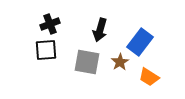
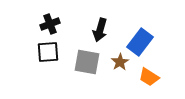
black square: moved 2 px right, 2 px down
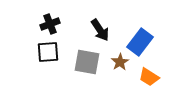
black arrow: rotated 50 degrees counterclockwise
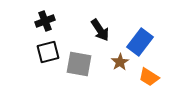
black cross: moved 5 px left, 3 px up
black square: rotated 10 degrees counterclockwise
gray square: moved 8 px left, 2 px down
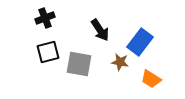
black cross: moved 3 px up
brown star: rotated 30 degrees counterclockwise
orange trapezoid: moved 2 px right, 2 px down
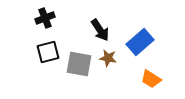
blue rectangle: rotated 12 degrees clockwise
brown star: moved 12 px left, 4 px up
